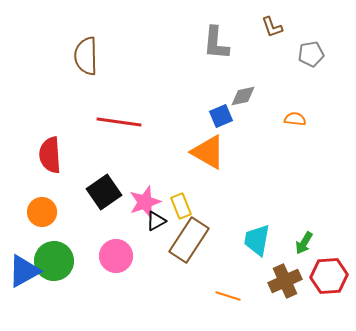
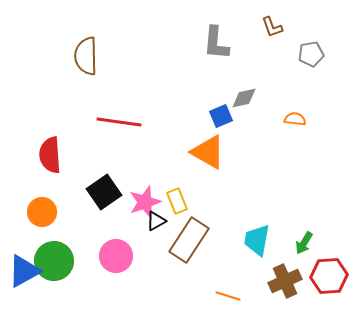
gray diamond: moved 1 px right, 2 px down
yellow rectangle: moved 4 px left, 5 px up
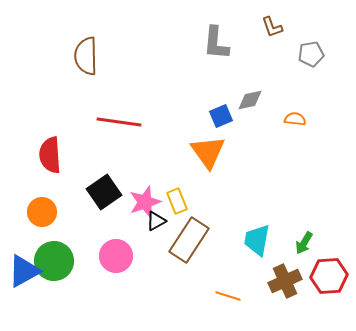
gray diamond: moved 6 px right, 2 px down
orange triangle: rotated 24 degrees clockwise
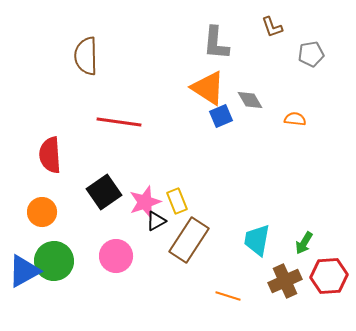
gray diamond: rotated 72 degrees clockwise
orange triangle: moved 64 px up; rotated 21 degrees counterclockwise
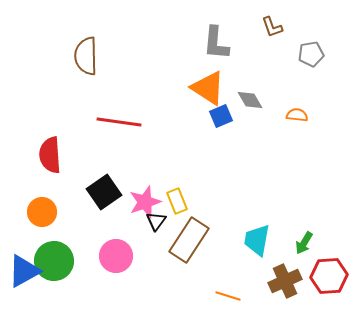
orange semicircle: moved 2 px right, 4 px up
black triangle: rotated 25 degrees counterclockwise
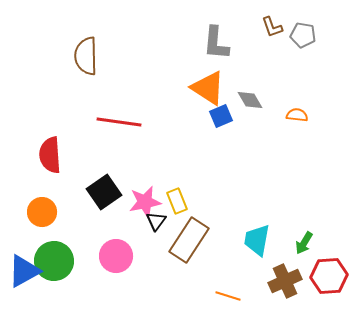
gray pentagon: moved 8 px left, 19 px up; rotated 20 degrees clockwise
pink star: rotated 8 degrees clockwise
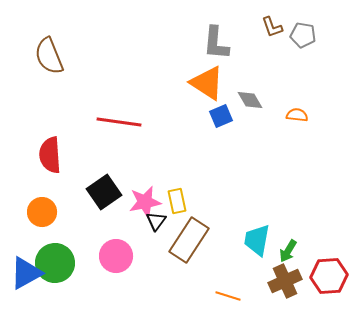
brown semicircle: moved 37 px left; rotated 21 degrees counterclockwise
orange triangle: moved 1 px left, 5 px up
yellow rectangle: rotated 10 degrees clockwise
green arrow: moved 16 px left, 8 px down
green circle: moved 1 px right, 2 px down
blue triangle: moved 2 px right, 2 px down
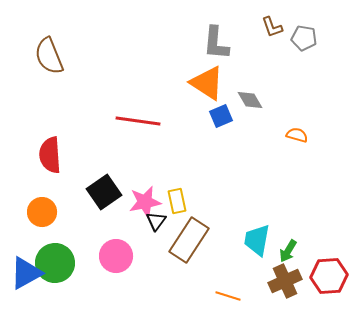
gray pentagon: moved 1 px right, 3 px down
orange semicircle: moved 20 px down; rotated 10 degrees clockwise
red line: moved 19 px right, 1 px up
